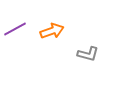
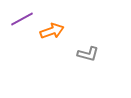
purple line: moved 7 px right, 10 px up
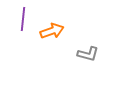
purple line: moved 1 px right; rotated 55 degrees counterclockwise
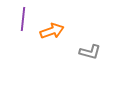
gray L-shape: moved 2 px right, 2 px up
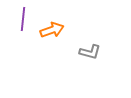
orange arrow: moved 1 px up
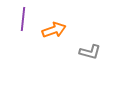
orange arrow: moved 2 px right
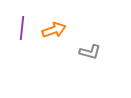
purple line: moved 1 px left, 9 px down
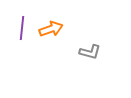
orange arrow: moved 3 px left, 1 px up
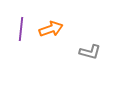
purple line: moved 1 px left, 1 px down
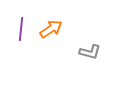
orange arrow: rotated 15 degrees counterclockwise
